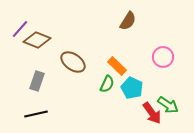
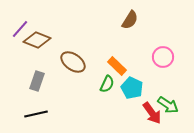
brown semicircle: moved 2 px right, 1 px up
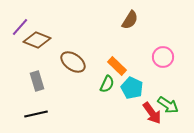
purple line: moved 2 px up
gray rectangle: rotated 36 degrees counterclockwise
